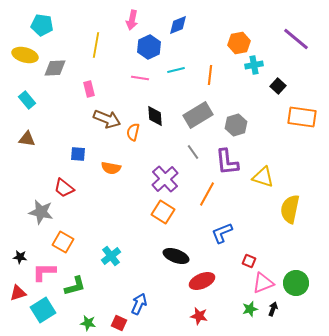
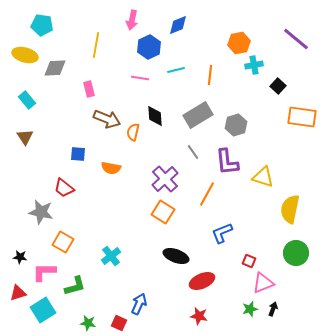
brown triangle at (27, 139): moved 2 px left, 2 px up; rotated 48 degrees clockwise
green circle at (296, 283): moved 30 px up
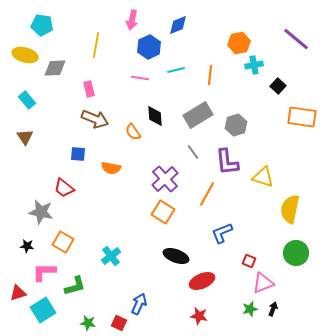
brown arrow at (107, 119): moved 12 px left
orange semicircle at (133, 132): rotated 48 degrees counterclockwise
black star at (20, 257): moved 7 px right, 11 px up
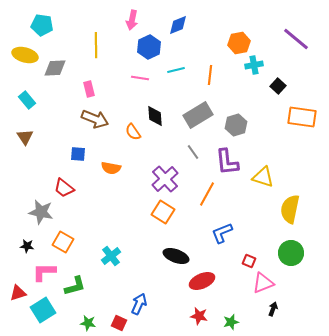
yellow line at (96, 45): rotated 10 degrees counterclockwise
green circle at (296, 253): moved 5 px left
green star at (250, 309): moved 19 px left, 13 px down
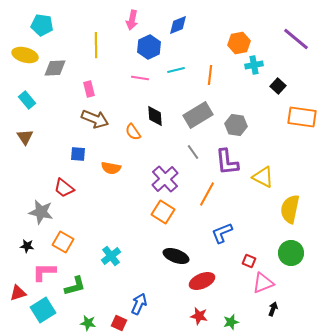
gray hexagon at (236, 125): rotated 25 degrees clockwise
yellow triangle at (263, 177): rotated 10 degrees clockwise
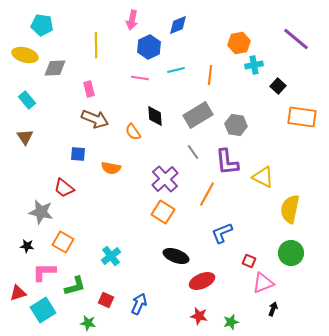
red square at (119, 323): moved 13 px left, 23 px up
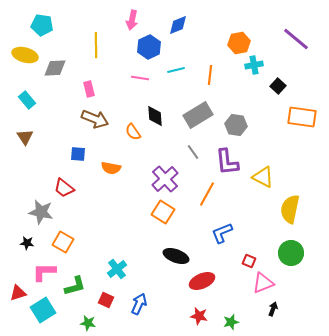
black star at (27, 246): moved 3 px up
cyan cross at (111, 256): moved 6 px right, 13 px down
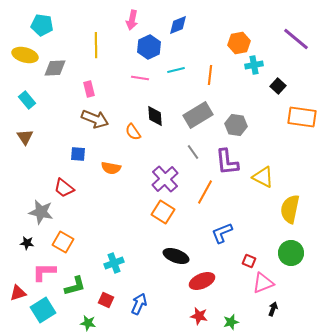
orange line at (207, 194): moved 2 px left, 2 px up
cyan cross at (117, 269): moved 3 px left, 6 px up; rotated 18 degrees clockwise
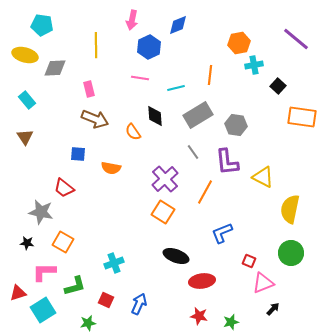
cyan line at (176, 70): moved 18 px down
red ellipse at (202, 281): rotated 15 degrees clockwise
black arrow at (273, 309): rotated 24 degrees clockwise
green star at (88, 323): rotated 21 degrees counterclockwise
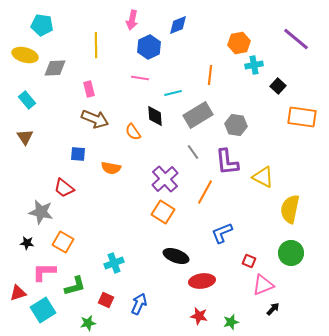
cyan line at (176, 88): moved 3 px left, 5 px down
pink triangle at (263, 283): moved 2 px down
